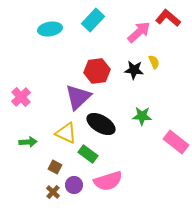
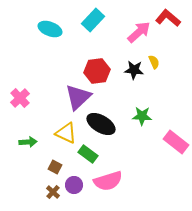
cyan ellipse: rotated 30 degrees clockwise
pink cross: moved 1 px left, 1 px down
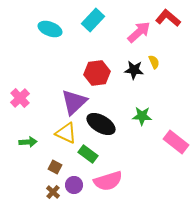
red hexagon: moved 2 px down
purple triangle: moved 4 px left, 5 px down
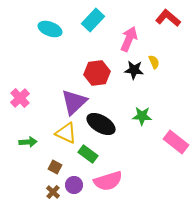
pink arrow: moved 10 px left, 7 px down; rotated 25 degrees counterclockwise
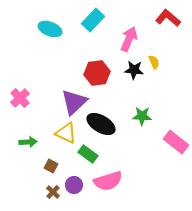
brown square: moved 4 px left, 1 px up
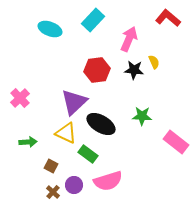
red hexagon: moved 3 px up
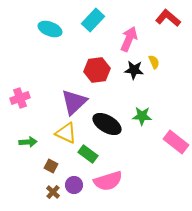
pink cross: rotated 24 degrees clockwise
black ellipse: moved 6 px right
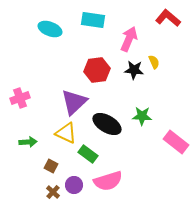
cyan rectangle: rotated 55 degrees clockwise
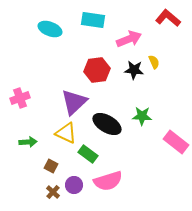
pink arrow: rotated 45 degrees clockwise
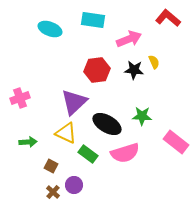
pink semicircle: moved 17 px right, 28 px up
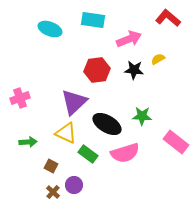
yellow semicircle: moved 4 px right, 3 px up; rotated 96 degrees counterclockwise
